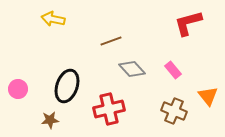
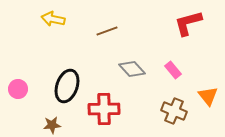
brown line: moved 4 px left, 10 px up
red cross: moved 5 px left; rotated 12 degrees clockwise
brown star: moved 2 px right, 5 px down
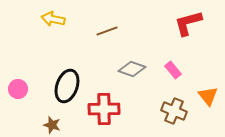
gray diamond: rotated 28 degrees counterclockwise
brown star: rotated 24 degrees clockwise
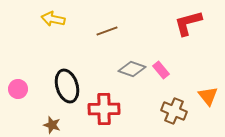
pink rectangle: moved 12 px left
black ellipse: rotated 36 degrees counterclockwise
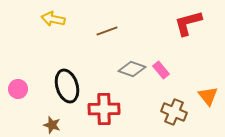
brown cross: moved 1 px down
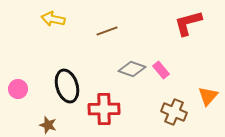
orange triangle: rotated 20 degrees clockwise
brown star: moved 4 px left
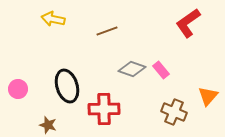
red L-shape: rotated 20 degrees counterclockwise
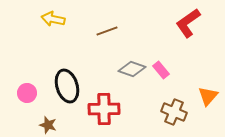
pink circle: moved 9 px right, 4 px down
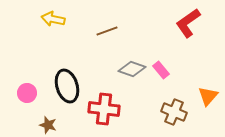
red cross: rotated 8 degrees clockwise
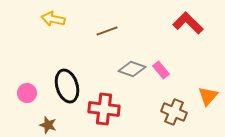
red L-shape: rotated 80 degrees clockwise
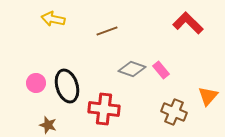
pink circle: moved 9 px right, 10 px up
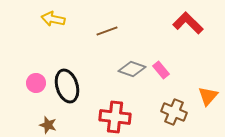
red cross: moved 11 px right, 8 px down
